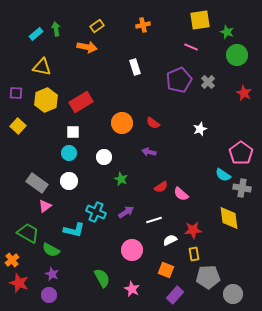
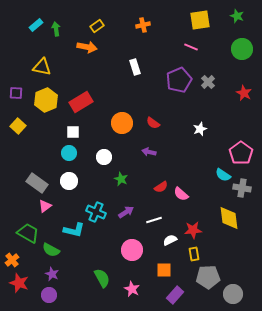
green star at (227, 32): moved 10 px right, 16 px up
cyan rectangle at (36, 34): moved 9 px up
green circle at (237, 55): moved 5 px right, 6 px up
orange square at (166, 270): moved 2 px left; rotated 21 degrees counterclockwise
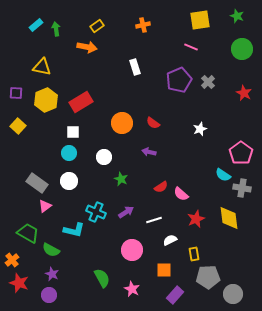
red star at (193, 230): moved 3 px right, 11 px up; rotated 18 degrees counterclockwise
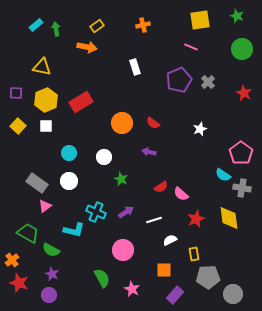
white square at (73, 132): moved 27 px left, 6 px up
pink circle at (132, 250): moved 9 px left
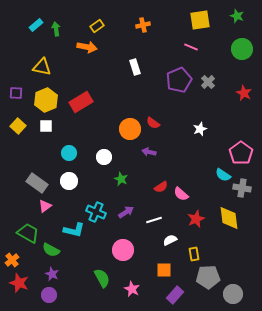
orange circle at (122, 123): moved 8 px right, 6 px down
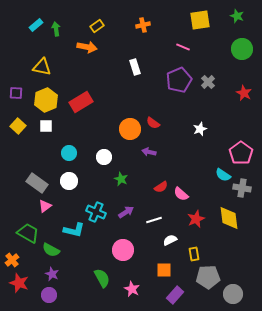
pink line at (191, 47): moved 8 px left
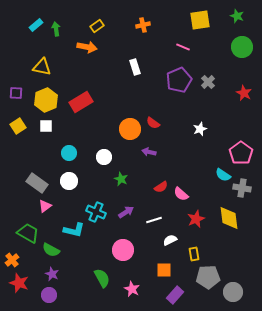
green circle at (242, 49): moved 2 px up
yellow square at (18, 126): rotated 14 degrees clockwise
gray circle at (233, 294): moved 2 px up
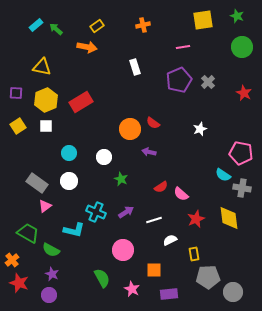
yellow square at (200, 20): moved 3 px right
green arrow at (56, 29): rotated 40 degrees counterclockwise
pink line at (183, 47): rotated 32 degrees counterclockwise
pink pentagon at (241, 153): rotated 25 degrees counterclockwise
orange square at (164, 270): moved 10 px left
purple rectangle at (175, 295): moved 6 px left, 1 px up; rotated 42 degrees clockwise
